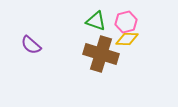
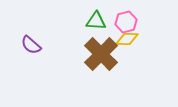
green triangle: rotated 15 degrees counterclockwise
brown cross: rotated 28 degrees clockwise
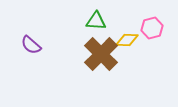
pink hexagon: moved 26 px right, 6 px down
yellow diamond: moved 1 px down
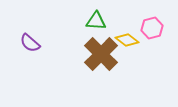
yellow diamond: rotated 35 degrees clockwise
purple semicircle: moved 1 px left, 2 px up
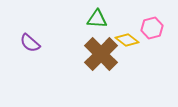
green triangle: moved 1 px right, 2 px up
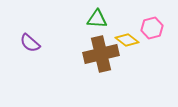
brown cross: rotated 32 degrees clockwise
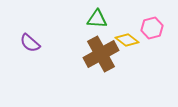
brown cross: rotated 16 degrees counterclockwise
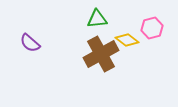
green triangle: rotated 10 degrees counterclockwise
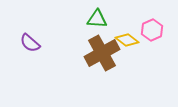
green triangle: rotated 10 degrees clockwise
pink hexagon: moved 2 px down; rotated 10 degrees counterclockwise
brown cross: moved 1 px right, 1 px up
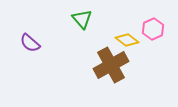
green triangle: moved 15 px left; rotated 45 degrees clockwise
pink hexagon: moved 1 px right, 1 px up
brown cross: moved 9 px right, 12 px down
